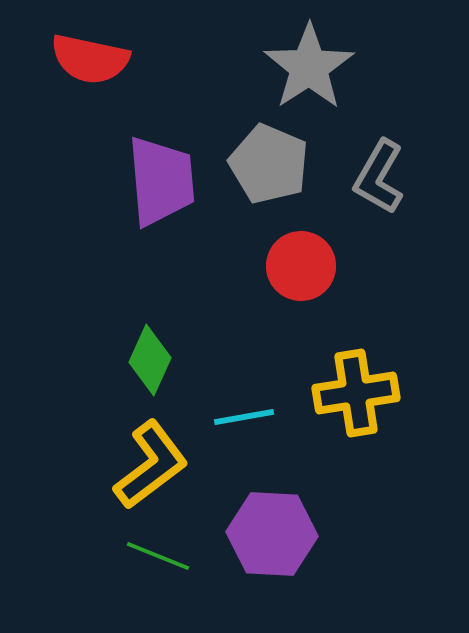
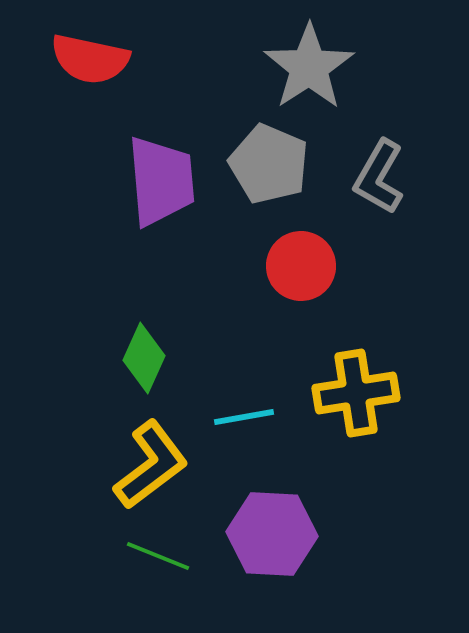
green diamond: moved 6 px left, 2 px up
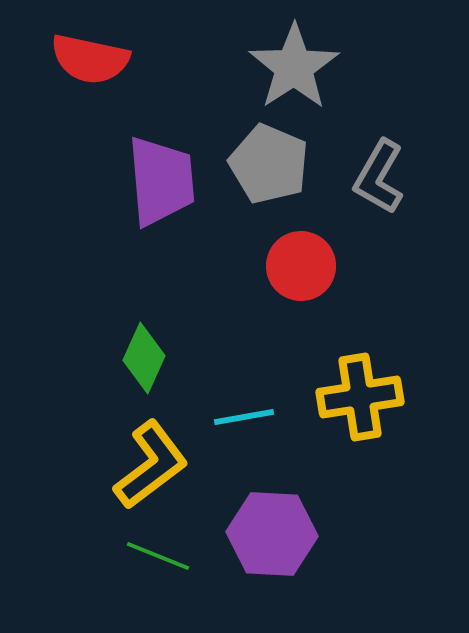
gray star: moved 15 px left
yellow cross: moved 4 px right, 4 px down
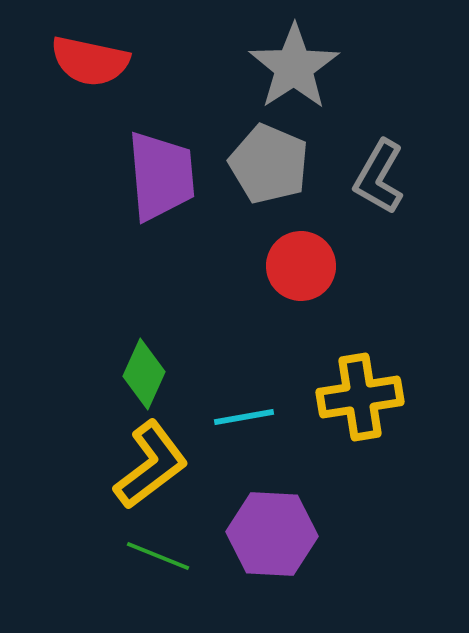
red semicircle: moved 2 px down
purple trapezoid: moved 5 px up
green diamond: moved 16 px down
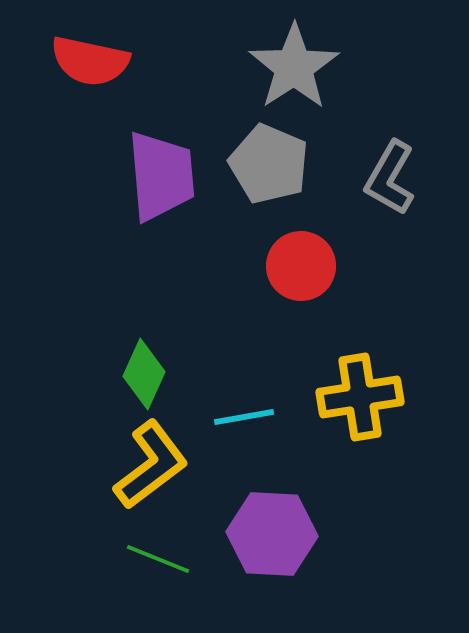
gray L-shape: moved 11 px right, 1 px down
green line: moved 3 px down
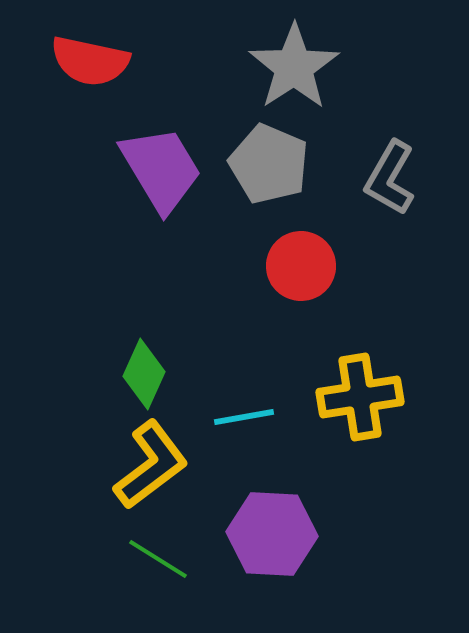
purple trapezoid: moved 7 px up; rotated 26 degrees counterclockwise
green line: rotated 10 degrees clockwise
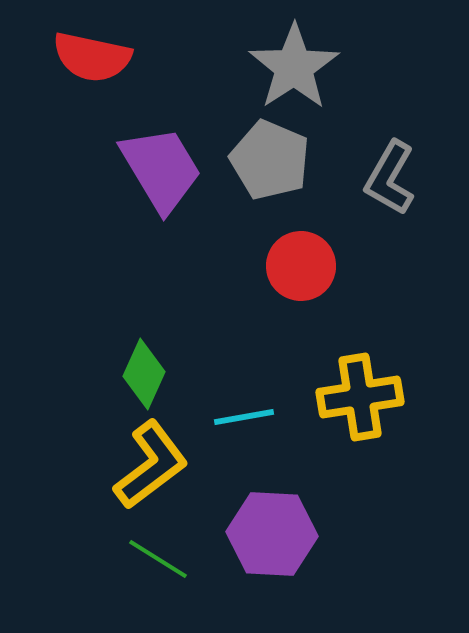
red semicircle: moved 2 px right, 4 px up
gray pentagon: moved 1 px right, 4 px up
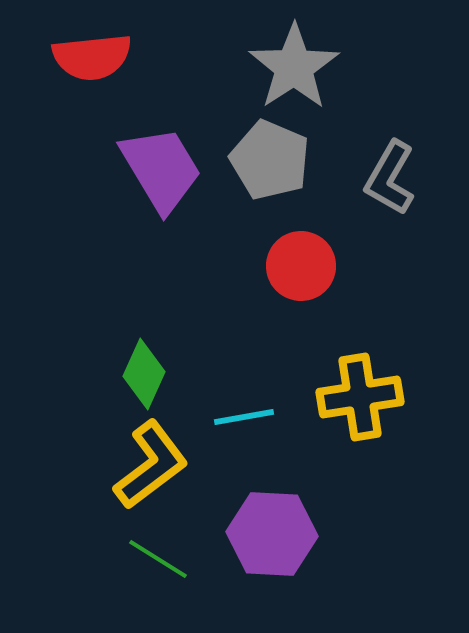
red semicircle: rotated 18 degrees counterclockwise
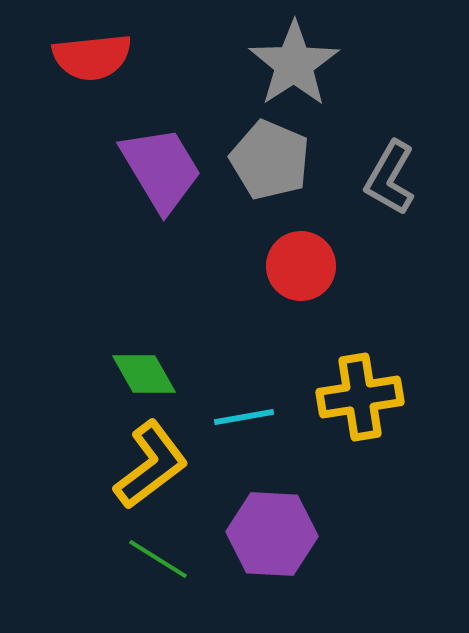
gray star: moved 3 px up
green diamond: rotated 54 degrees counterclockwise
